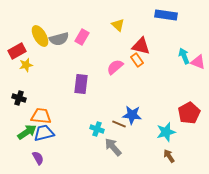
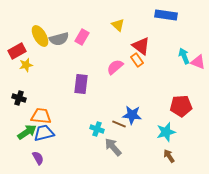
red triangle: rotated 24 degrees clockwise
red pentagon: moved 8 px left, 7 px up; rotated 25 degrees clockwise
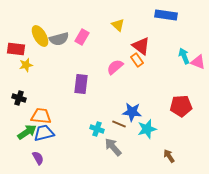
red rectangle: moved 1 px left, 2 px up; rotated 36 degrees clockwise
blue star: moved 3 px up
cyan star: moved 19 px left, 3 px up
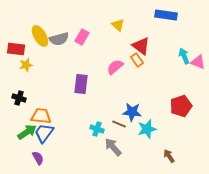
red pentagon: rotated 15 degrees counterclockwise
blue trapezoid: rotated 40 degrees counterclockwise
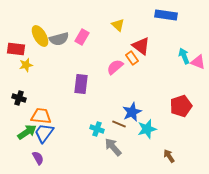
orange rectangle: moved 5 px left, 2 px up
blue star: rotated 30 degrees counterclockwise
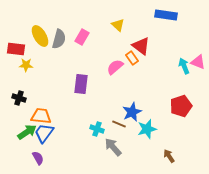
gray semicircle: rotated 60 degrees counterclockwise
cyan arrow: moved 10 px down
yellow star: rotated 16 degrees clockwise
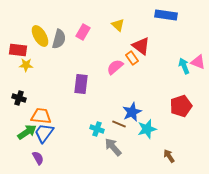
pink rectangle: moved 1 px right, 5 px up
red rectangle: moved 2 px right, 1 px down
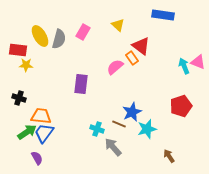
blue rectangle: moved 3 px left
purple semicircle: moved 1 px left
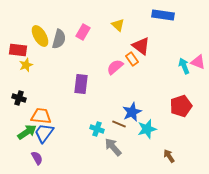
orange rectangle: moved 1 px down
yellow star: rotated 24 degrees counterclockwise
